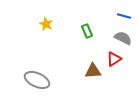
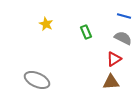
green rectangle: moved 1 px left, 1 px down
brown triangle: moved 18 px right, 11 px down
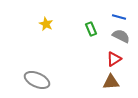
blue line: moved 5 px left, 1 px down
green rectangle: moved 5 px right, 3 px up
gray semicircle: moved 2 px left, 2 px up
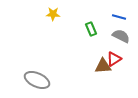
yellow star: moved 7 px right, 10 px up; rotated 24 degrees counterclockwise
brown triangle: moved 8 px left, 16 px up
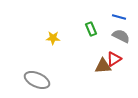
yellow star: moved 24 px down
